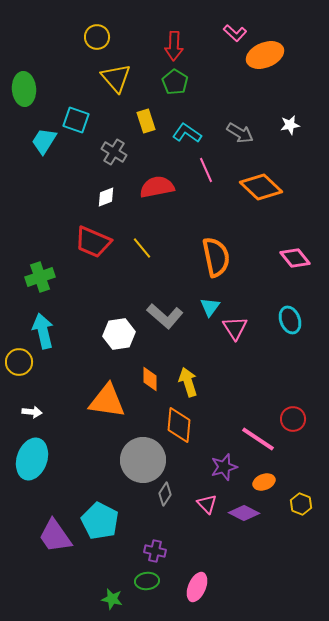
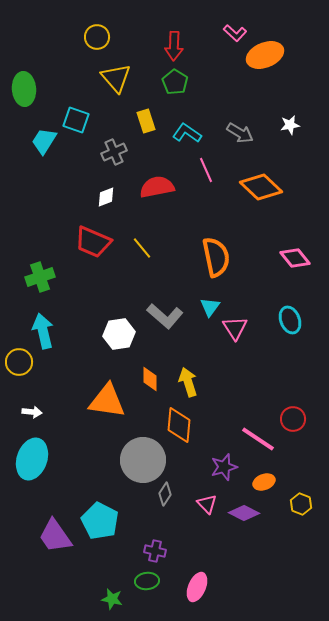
gray cross at (114, 152): rotated 35 degrees clockwise
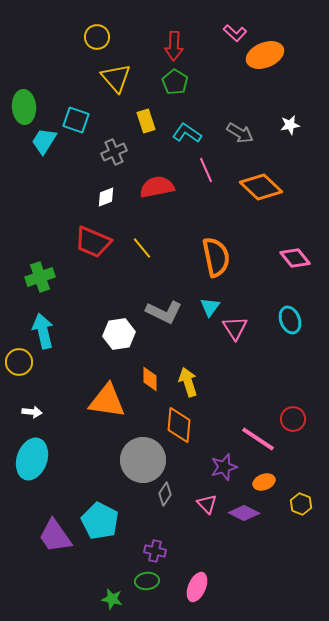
green ellipse at (24, 89): moved 18 px down
gray L-shape at (165, 316): moved 1 px left, 4 px up; rotated 15 degrees counterclockwise
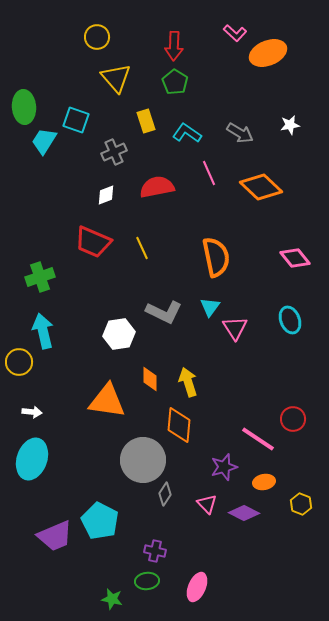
orange ellipse at (265, 55): moved 3 px right, 2 px up
pink line at (206, 170): moved 3 px right, 3 px down
white diamond at (106, 197): moved 2 px up
yellow line at (142, 248): rotated 15 degrees clockwise
orange ellipse at (264, 482): rotated 10 degrees clockwise
purple trapezoid at (55, 536): rotated 78 degrees counterclockwise
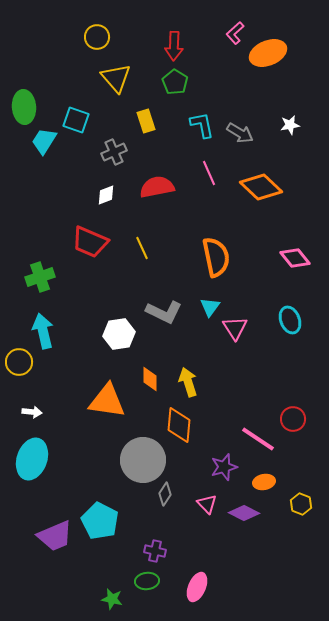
pink L-shape at (235, 33): rotated 95 degrees clockwise
cyan L-shape at (187, 133): moved 15 px right, 8 px up; rotated 44 degrees clockwise
red trapezoid at (93, 242): moved 3 px left
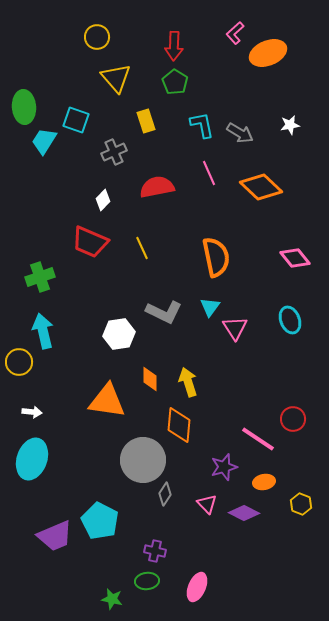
white diamond at (106, 195): moved 3 px left, 5 px down; rotated 25 degrees counterclockwise
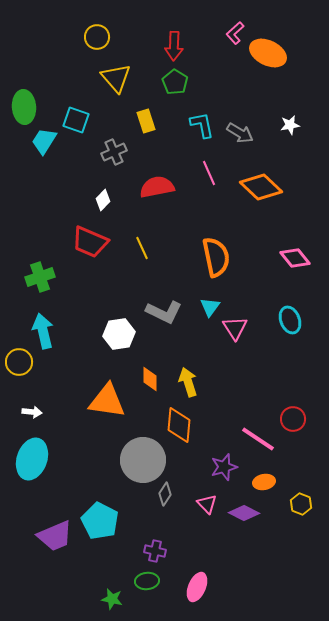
orange ellipse at (268, 53): rotated 48 degrees clockwise
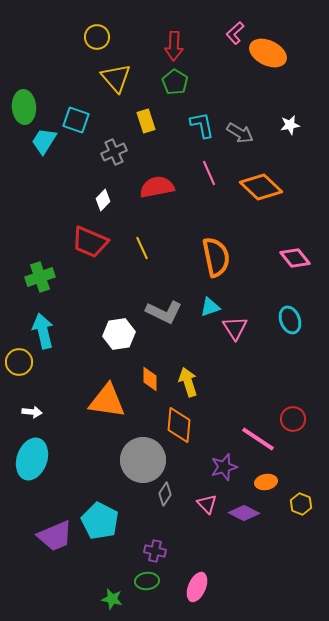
cyan triangle at (210, 307): rotated 35 degrees clockwise
orange ellipse at (264, 482): moved 2 px right
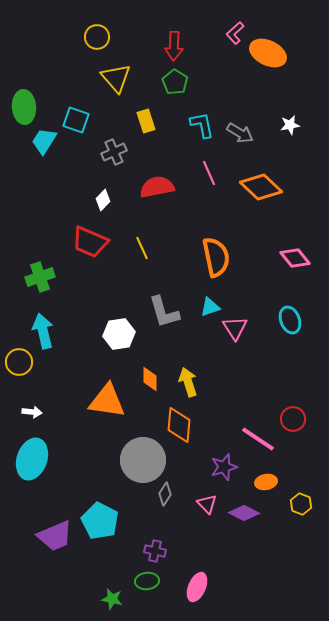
gray L-shape at (164, 312): rotated 48 degrees clockwise
